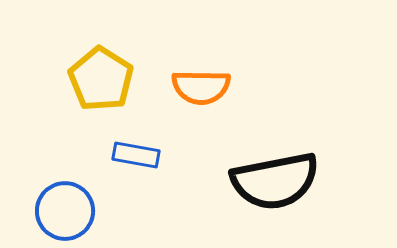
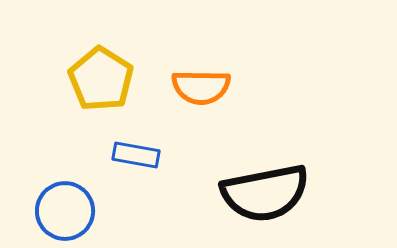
black semicircle: moved 10 px left, 12 px down
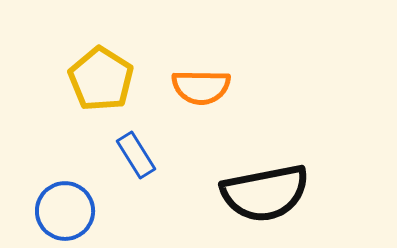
blue rectangle: rotated 48 degrees clockwise
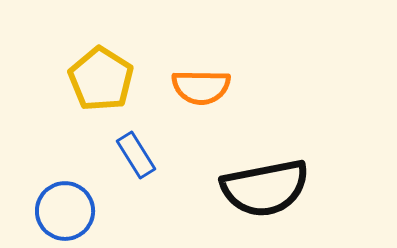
black semicircle: moved 5 px up
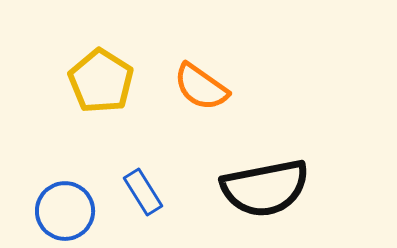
yellow pentagon: moved 2 px down
orange semicircle: rotated 34 degrees clockwise
blue rectangle: moved 7 px right, 37 px down
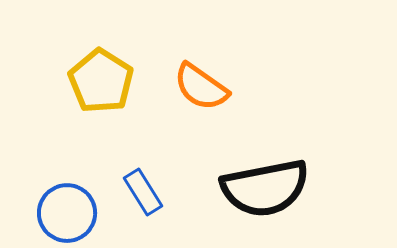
blue circle: moved 2 px right, 2 px down
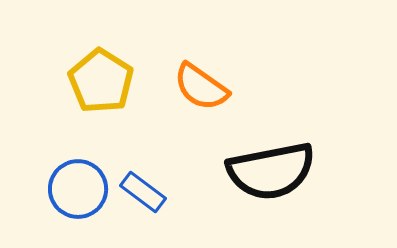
black semicircle: moved 6 px right, 17 px up
blue rectangle: rotated 21 degrees counterclockwise
blue circle: moved 11 px right, 24 px up
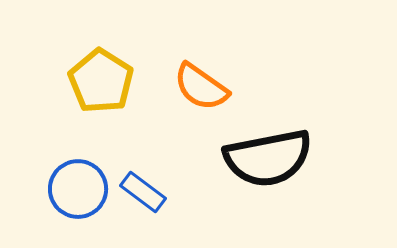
black semicircle: moved 3 px left, 13 px up
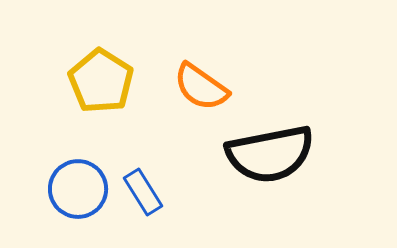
black semicircle: moved 2 px right, 4 px up
blue rectangle: rotated 21 degrees clockwise
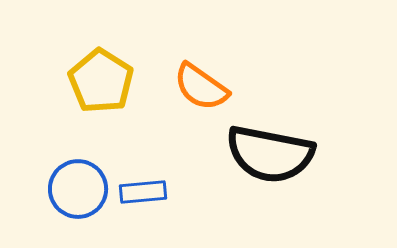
black semicircle: rotated 22 degrees clockwise
blue rectangle: rotated 63 degrees counterclockwise
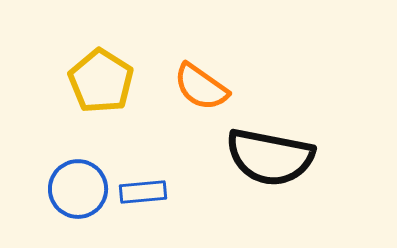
black semicircle: moved 3 px down
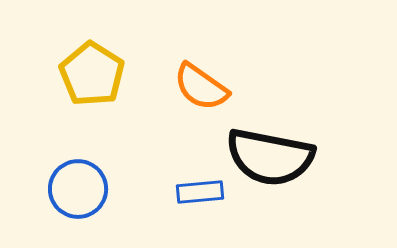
yellow pentagon: moved 9 px left, 7 px up
blue rectangle: moved 57 px right
